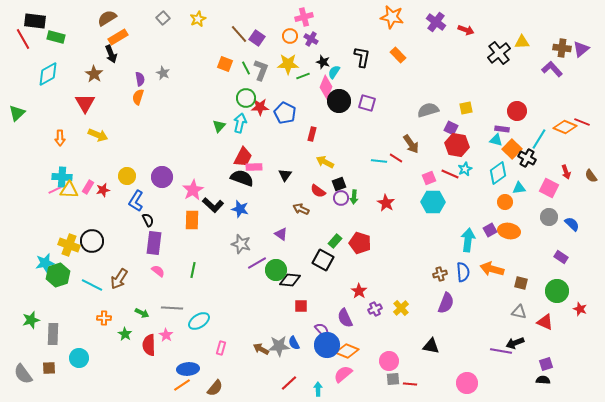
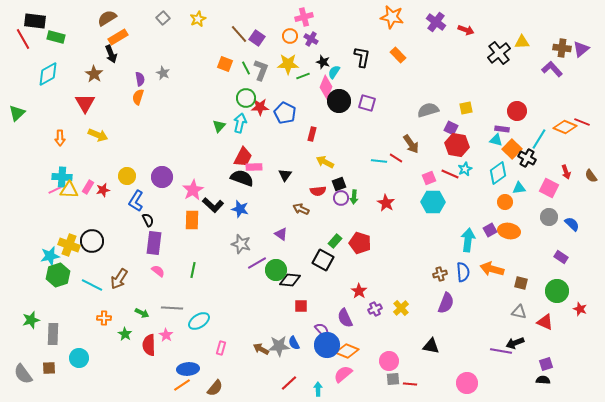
red semicircle at (318, 191): rotated 42 degrees counterclockwise
cyan star at (45, 263): moved 5 px right, 7 px up
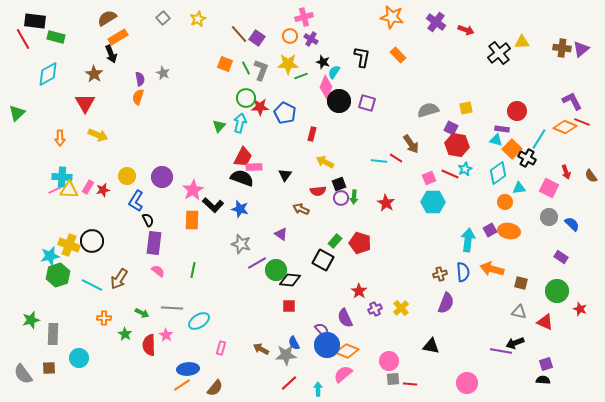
purple L-shape at (552, 69): moved 20 px right, 32 px down; rotated 15 degrees clockwise
green line at (303, 76): moved 2 px left
red square at (301, 306): moved 12 px left
gray star at (279, 346): moved 7 px right, 9 px down
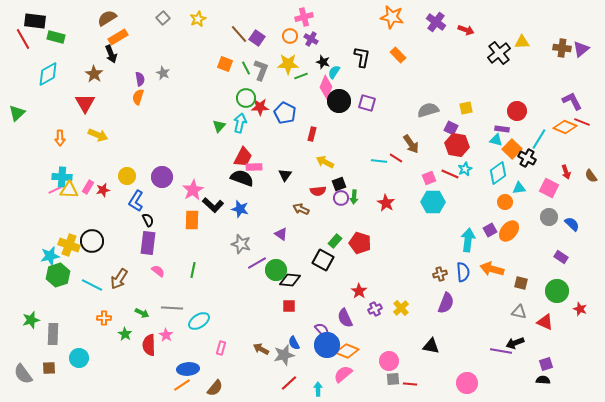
orange ellipse at (509, 231): rotated 60 degrees counterclockwise
purple rectangle at (154, 243): moved 6 px left
gray star at (286, 355): moved 2 px left; rotated 10 degrees counterclockwise
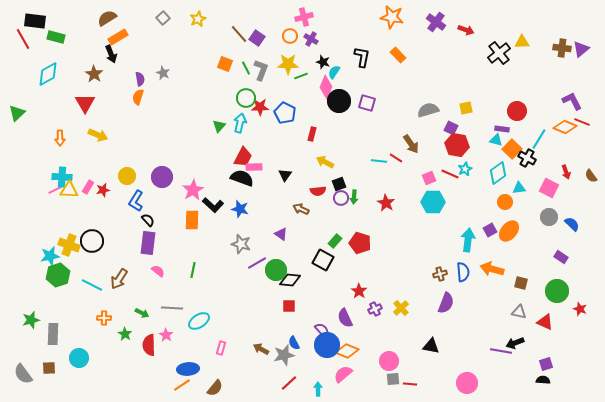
black semicircle at (148, 220): rotated 16 degrees counterclockwise
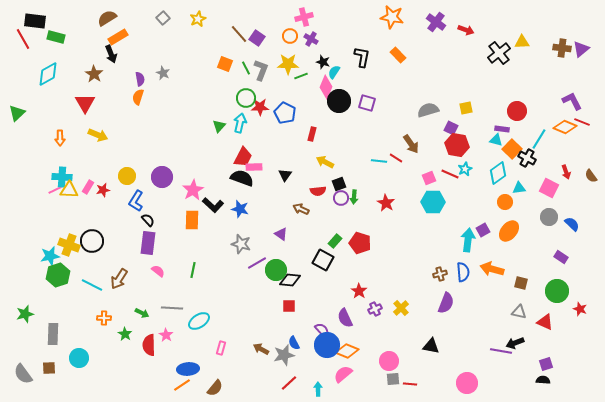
purple square at (490, 230): moved 7 px left
green star at (31, 320): moved 6 px left, 6 px up
